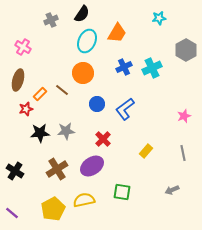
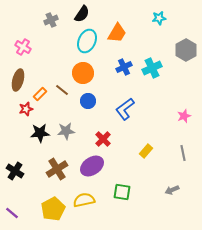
blue circle: moved 9 px left, 3 px up
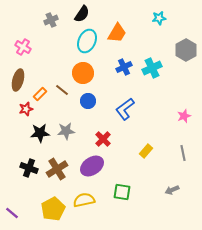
black cross: moved 14 px right, 3 px up; rotated 12 degrees counterclockwise
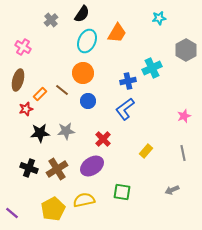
gray cross: rotated 16 degrees counterclockwise
blue cross: moved 4 px right, 14 px down; rotated 14 degrees clockwise
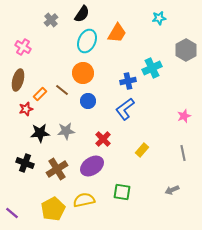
yellow rectangle: moved 4 px left, 1 px up
black cross: moved 4 px left, 5 px up
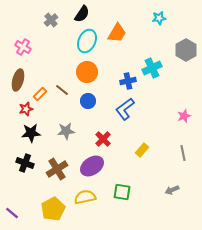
orange circle: moved 4 px right, 1 px up
black star: moved 9 px left
yellow semicircle: moved 1 px right, 3 px up
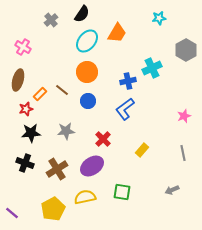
cyan ellipse: rotated 15 degrees clockwise
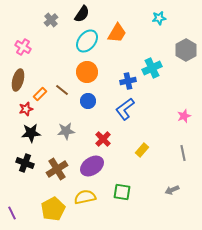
purple line: rotated 24 degrees clockwise
